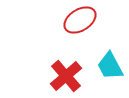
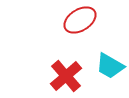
cyan trapezoid: rotated 32 degrees counterclockwise
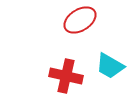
red cross: rotated 36 degrees counterclockwise
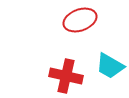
red ellipse: rotated 12 degrees clockwise
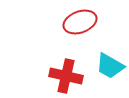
red ellipse: moved 2 px down
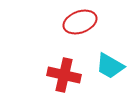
red cross: moved 2 px left, 1 px up
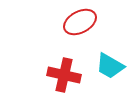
red ellipse: rotated 8 degrees counterclockwise
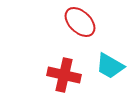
red ellipse: rotated 72 degrees clockwise
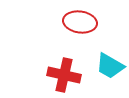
red ellipse: rotated 36 degrees counterclockwise
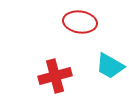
red cross: moved 9 px left, 1 px down; rotated 28 degrees counterclockwise
